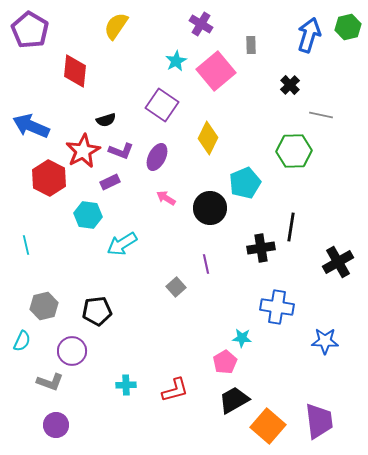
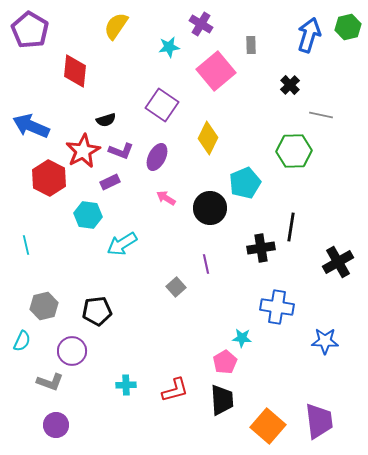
cyan star at (176, 61): moved 7 px left, 14 px up; rotated 20 degrees clockwise
black trapezoid at (234, 400): moved 12 px left; rotated 116 degrees clockwise
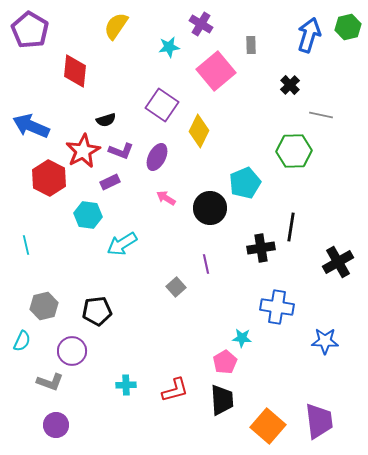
yellow diamond at (208, 138): moved 9 px left, 7 px up
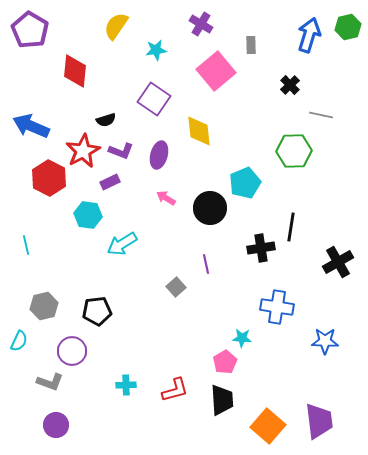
cyan star at (169, 47): moved 13 px left, 3 px down
purple square at (162, 105): moved 8 px left, 6 px up
yellow diamond at (199, 131): rotated 32 degrees counterclockwise
purple ellipse at (157, 157): moved 2 px right, 2 px up; rotated 12 degrees counterclockwise
cyan semicircle at (22, 341): moved 3 px left
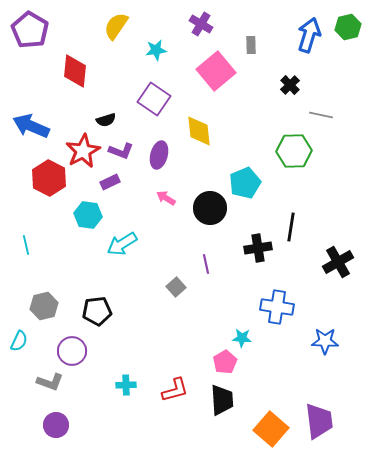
black cross at (261, 248): moved 3 px left
orange square at (268, 426): moved 3 px right, 3 px down
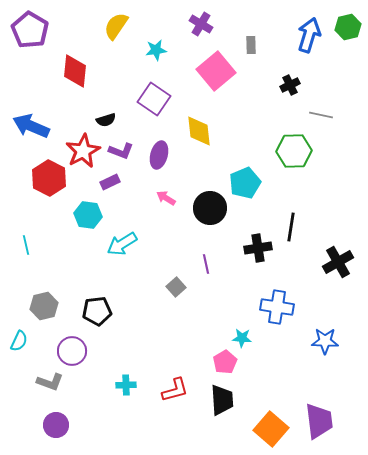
black cross at (290, 85): rotated 18 degrees clockwise
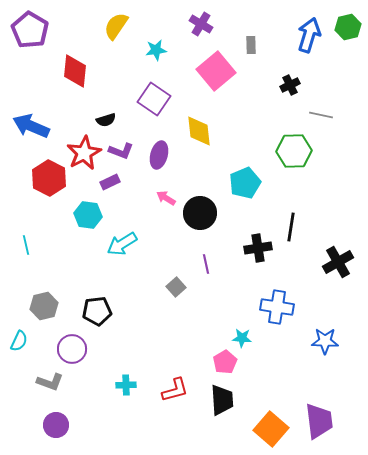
red star at (83, 151): moved 1 px right, 2 px down
black circle at (210, 208): moved 10 px left, 5 px down
purple circle at (72, 351): moved 2 px up
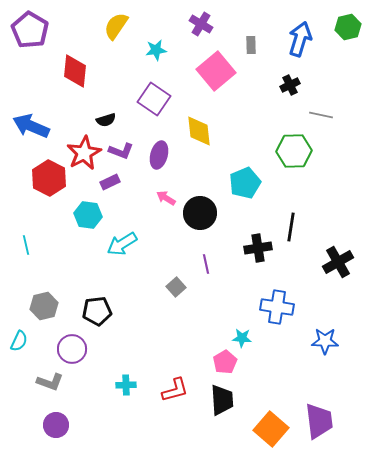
blue arrow at (309, 35): moved 9 px left, 4 px down
